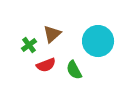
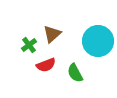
green semicircle: moved 1 px right, 3 px down
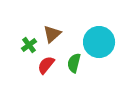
cyan circle: moved 1 px right, 1 px down
red semicircle: rotated 150 degrees clockwise
green semicircle: moved 1 px left, 10 px up; rotated 42 degrees clockwise
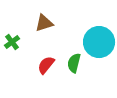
brown triangle: moved 8 px left, 11 px up; rotated 24 degrees clockwise
green cross: moved 17 px left, 3 px up
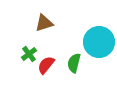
green cross: moved 17 px right, 12 px down
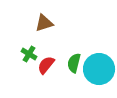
cyan circle: moved 27 px down
green cross: rotated 21 degrees counterclockwise
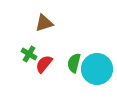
red semicircle: moved 2 px left, 1 px up
cyan circle: moved 2 px left
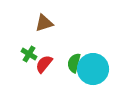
cyan circle: moved 4 px left
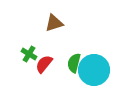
brown triangle: moved 10 px right
cyan circle: moved 1 px right, 1 px down
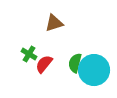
green semicircle: moved 1 px right
